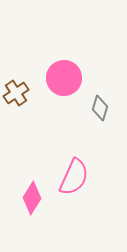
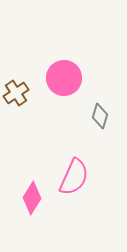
gray diamond: moved 8 px down
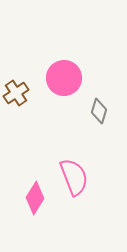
gray diamond: moved 1 px left, 5 px up
pink semicircle: rotated 45 degrees counterclockwise
pink diamond: moved 3 px right
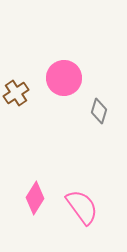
pink semicircle: moved 8 px right, 30 px down; rotated 15 degrees counterclockwise
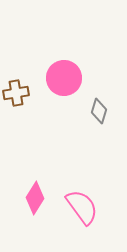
brown cross: rotated 25 degrees clockwise
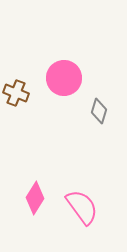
brown cross: rotated 30 degrees clockwise
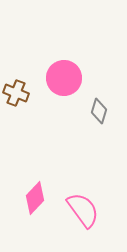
pink diamond: rotated 12 degrees clockwise
pink semicircle: moved 1 px right, 3 px down
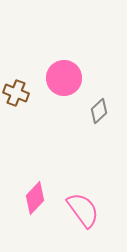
gray diamond: rotated 30 degrees clockwise
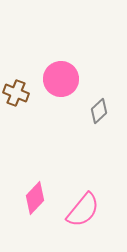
pink circle: moved 3 px left, 1 px down
pink semicircle: rotated 75 degrees clockwise
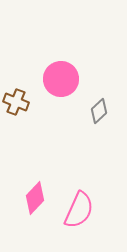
brown cross: moved 9 px down
pink semicircle: moved 4 px left; rotated 15 degrees counterclockwise
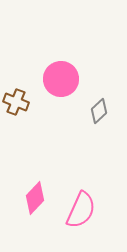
pink semicircle: moved 2 px right
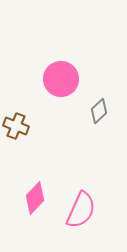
brown cross: moved 24 px down
